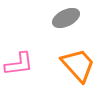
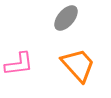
gray ellipse: rotated 24 degrees counterclockwise
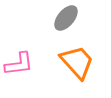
orange trapezoid: moved 1 px left, 3 px up
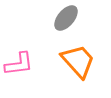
orange trapezoid: moved 1 px right, 1 px up
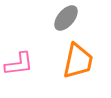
orange trapezoid: rotated 54 degrees clockwise
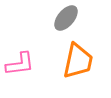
pink L-shape: moved 1 px right
